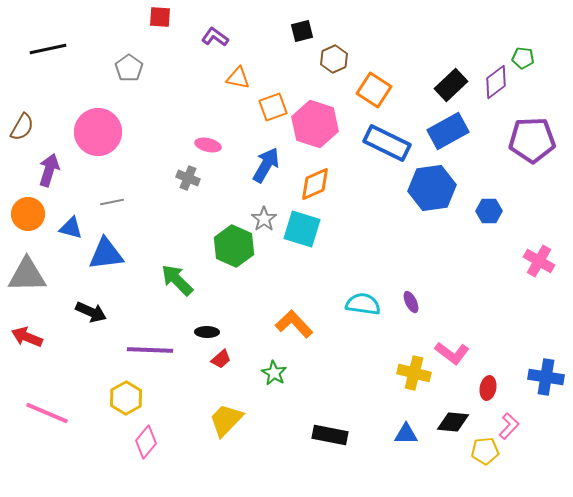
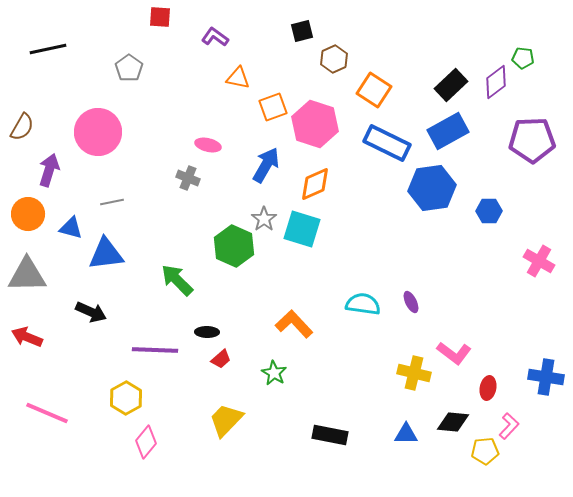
purple line at (150, 350): moved 5 px right
pink L-shape at (452, 353): moved 2 px right
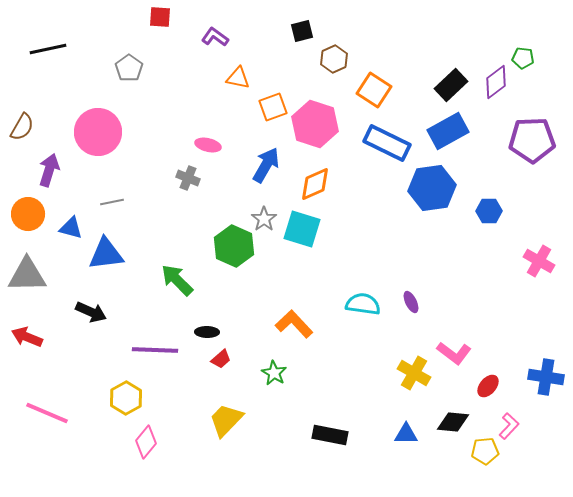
yellow cross at (414, 373): rotated 16 degrees clockwise
red ellipse at (488, 388): moved 2 px up; rotated 30 degrees clockwise
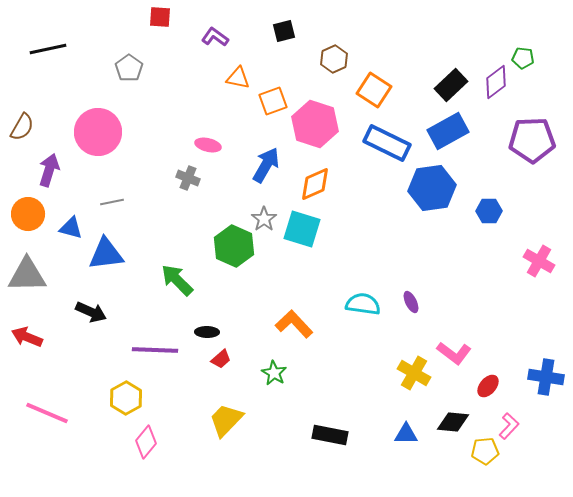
black square at (302, 31): moved 18 px left
orange square at (273, 107): moved 6 px up
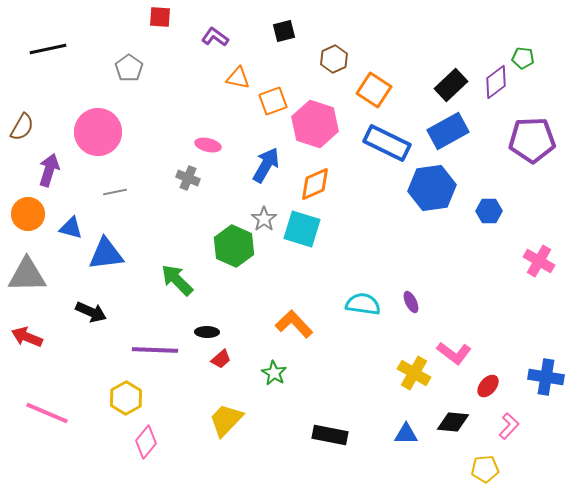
gray line at (112, 202): moved 3 px right, 10 px up
yellow pentagon at (485, 451): moved 18 px down
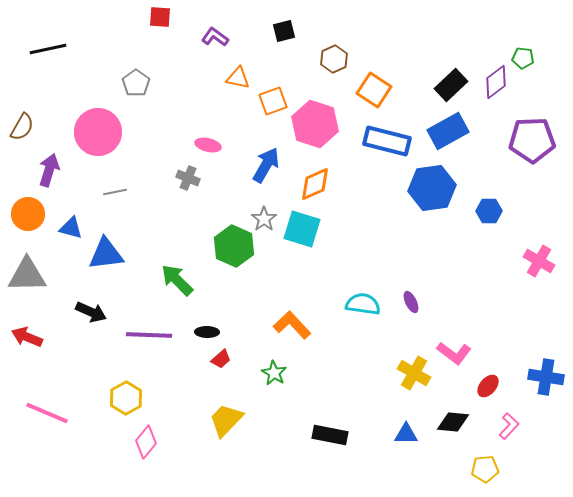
gray pentagon at (129, 68): moved 7 px right, 15 px down
blue rectangle at (387, 143): moved 2 px up; rotated 12 degrees counterclockwise
orange L-shape at (294, 324): moved 2 px left, 1 px down
purple line at (155, 350): moved 6 px left, 15 px up
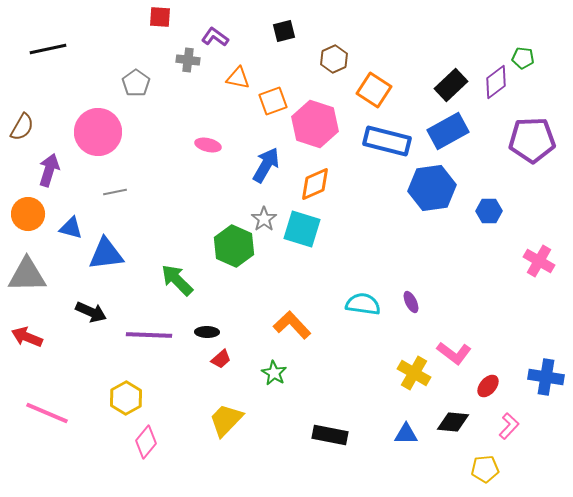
gray cross at (188, 178): moved 118 px up; rotated 15 degrees counterclockwise
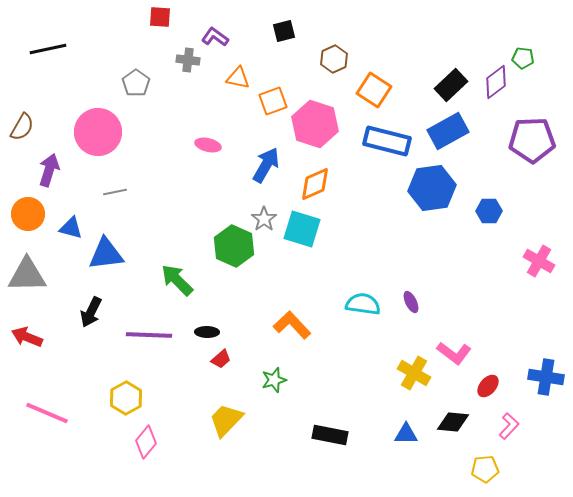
black arrow at (91, 312): rotated 92 degrees clockwise
green star at (274, 373): moved 7 px down; rotated 25 degrees clockwise
